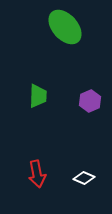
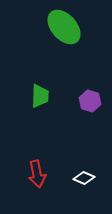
green ellipse: moved 1 px left
green trapezoid: moved 2 px right
purple hexagon: rotated 20 degrees counterclockwise
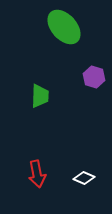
purple hexagon: moved 4 px right, 24 px up
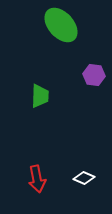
green ellipse: moved 3 px left, 2 px up
purple hexagon: moved 2 px up; rotated 10 degrees counterclockwise
red arrow: moved 5 px down
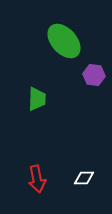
green ellipse: moved 3 px right, 16 px down
green trapezoid: moved 3 px left, 3 px down
white diamond: rotated 25 degrees counterclockwise
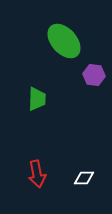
red arrow: moved 5 px up
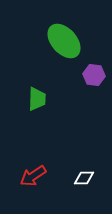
red arrow: moved 4 px left, 2 px down; rotated 68 degrees clockwise
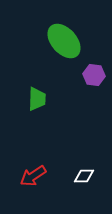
white diamond: moved 2 px up
